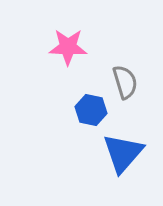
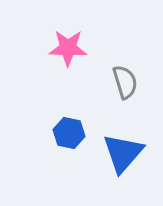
pink star: moved 1 px down
blue hexagon: moved 22 px left, 23 px down
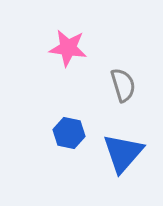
pink star: rotated 6 degrees clockwise
gray semicircle: moved 2 px left, 3 px down
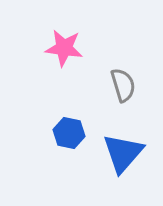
pink star: moved 4 px left
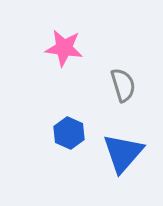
blue hexagon: rotated 12 degrees clockwise
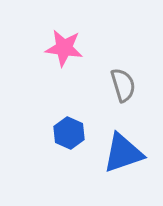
blue triangle: rotated 30 degrees clockwise
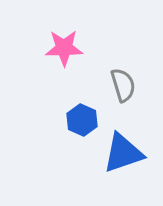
pink star: rotated 9 degrees counterclockwise
blue hexagon: moved 13 px right, 13 px up
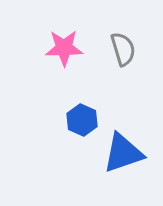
gray semicircle: moved 36 px up
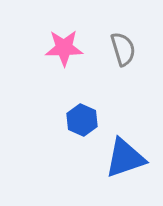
blue triangle: moved 2 px right, 5 px down
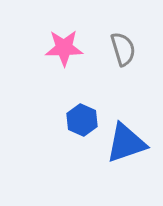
blue triangle: moved 1 px right, 15 px up
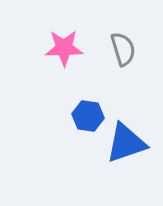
blue hexagon: moved 6 px right, 4 px up; rotated 16 degrees counterclockwise
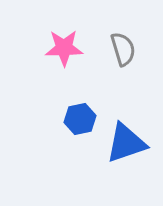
blue hexagon: moved 8 px left, 3 px down; rotated 20 degrees counterclockwise
